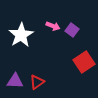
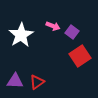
purple square: moved 2 px down
red square: moved 4 px left, 6 px up
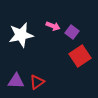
white star: rotated 20 degrees clockwise
purple triangle: moved 1 px right
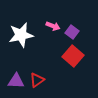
red square: moved 7 px left; rotated 15 degrees counterclockwise
red triangle: moved 2 px up
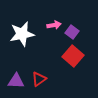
pink arrow: moved 1 px right, 1 px up; rotated 32 degrees counterclockwise
white star: moved 1 px right, 1 px up
red triangle: moved 2 px right, 1 px up
